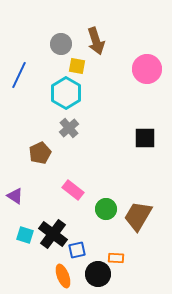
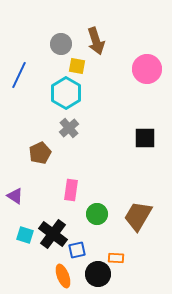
pink rectangle: moved 2 px left; rotated 60 degrees clockwise
green circle: moved 9 px left, 5 px down
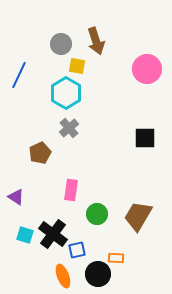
purple triangle: moved 1 px right, 1 px down
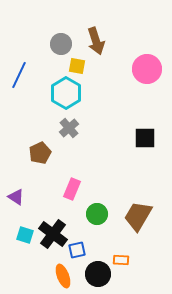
pink rectangle: moved 1 px right, 1 px up; rotated 15 degrees clockwise
orange rectangle: moved 5 px right, 2 px down
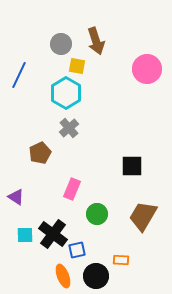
black square: moved 13 px left, 28 px down
brown trapezoid: moved 5 px right
cyan square: rotated 18 degrees counterclockwise
black circle: moved 2 px left, 2 px down
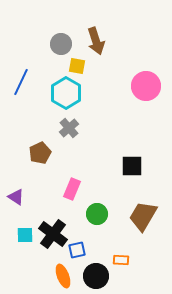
pink circle: moved 1 px left, 17 px down
blue line: moved 2 px right, 7 px down
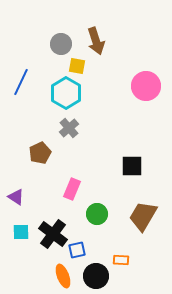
cyan square: moved 4 px left, 3 px up
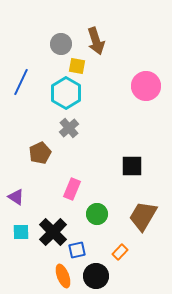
black cross: moved 2 px up; rotated 8 degrees clockwise
orange rectangle: moved 1 px left, 8 px up; rotated 49 degrees counterclockwise
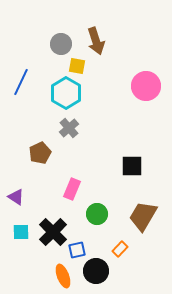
orange rectangle: moved 3 px up
black circle: moved 5 px up
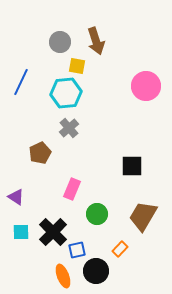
gray circle: moved 1 px left, 2 px up
cyan hexagon: rotated 24 degrees clockwise
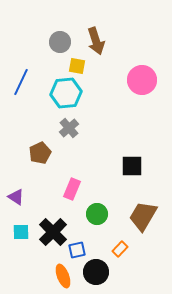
pink circle: moved 4 px left, 6 px up
black circle: moved 1 px down
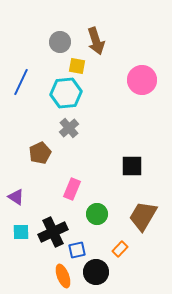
black cross: rotated 20 degrees clockwise
